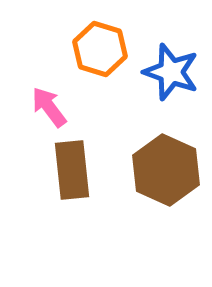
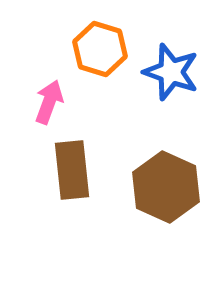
pink arrow: moved 5 px up; rotated 57 degrees clockwise
brown hexagon: moved 17 px down
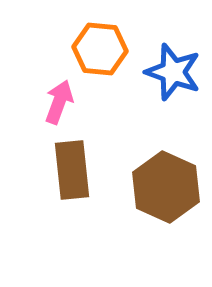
orange hexagon: rotated 12 degrees counterclockwise
blue star: moved 2 px right
pink arrow: moved 10 px right
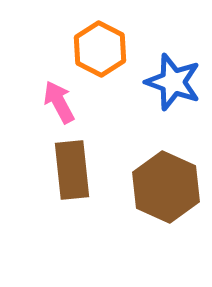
orange hexagon: rotated 22 degrees clockwise
blue star: moved 10 px down
pink arrow: rotated 48 degrees counterclockwise
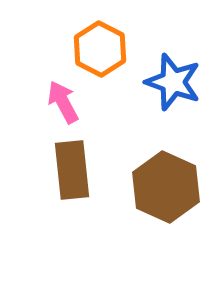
pink arrow: moved 4 px right
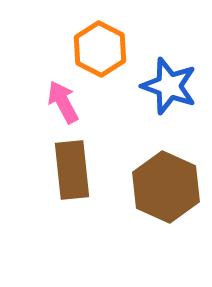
blue star: moved 4 px left, 4 px down
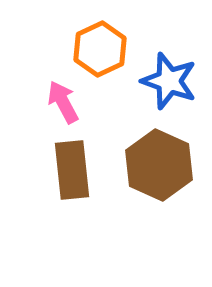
orange hexagon: rotated 8 degrees clockwise
blue star: moved 5 px up
brown hexagon: moved 7 px left, 22 px up
